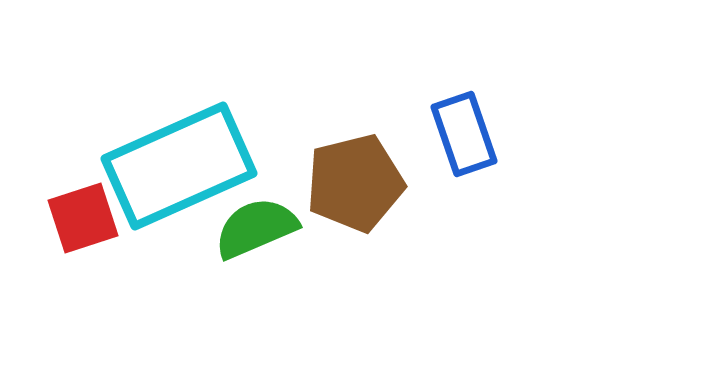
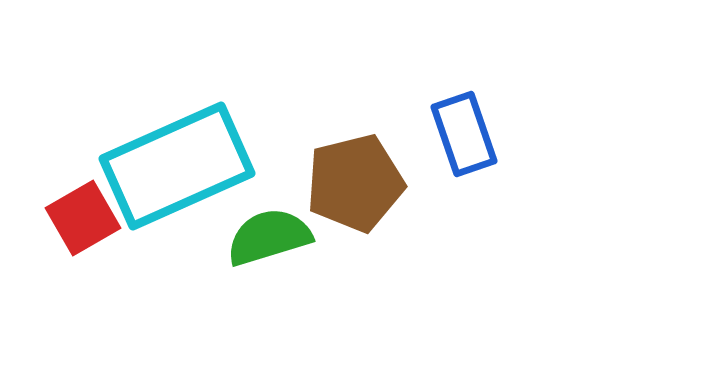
cyan rectangle: moved 2 px left
red square: rotated 12 degrees counterclockwise
green semicircle: moved 13 px right, 9 px down; rotated 6 degrees clockwise
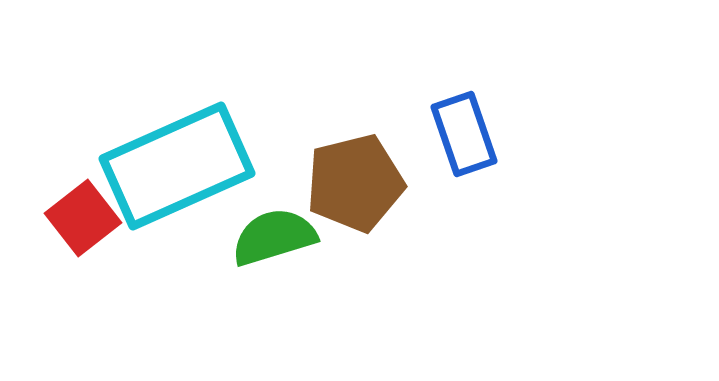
red square: rotated 8 degrees counterclockwise
green semicircle: moved 5 px right
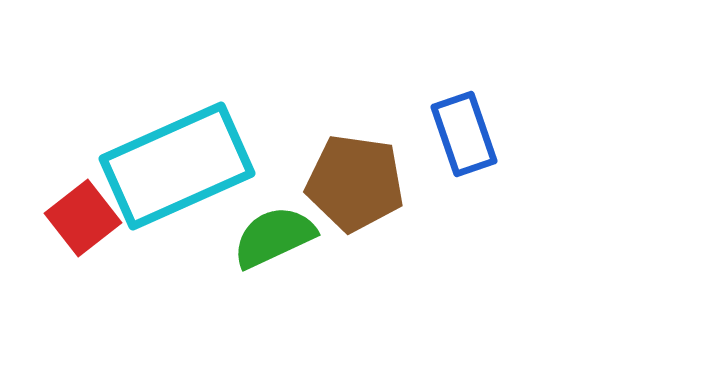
brown pentagon: rotated 22 degrees clockwise
green semicircle: rotated 8 degrees counterclockwise
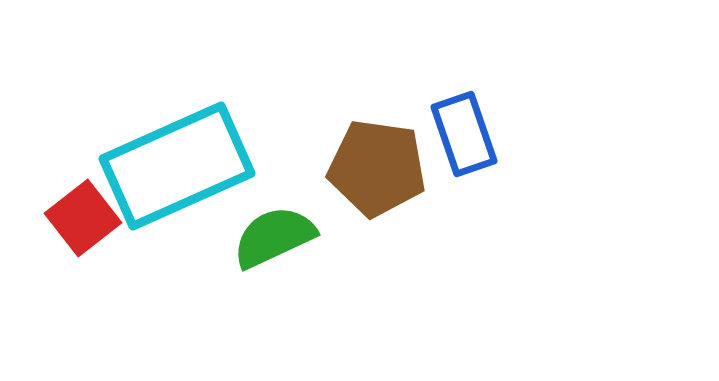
brown pentagon: moved 22 px right, 15 px up
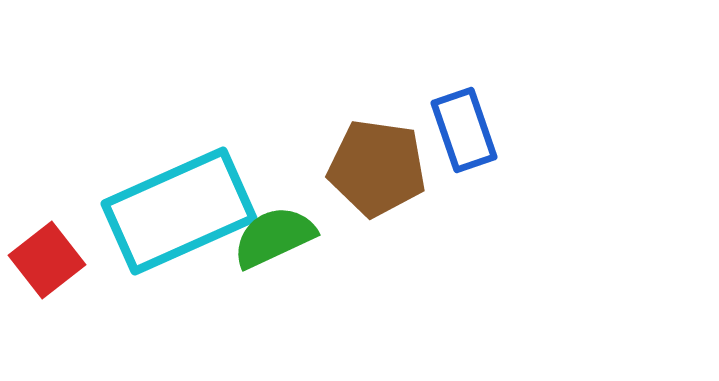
blue rectangle: moved 4 px up
cyan rectangle: moved 2 px right, 45 px down
red square: moved 36 px left, 42 px down
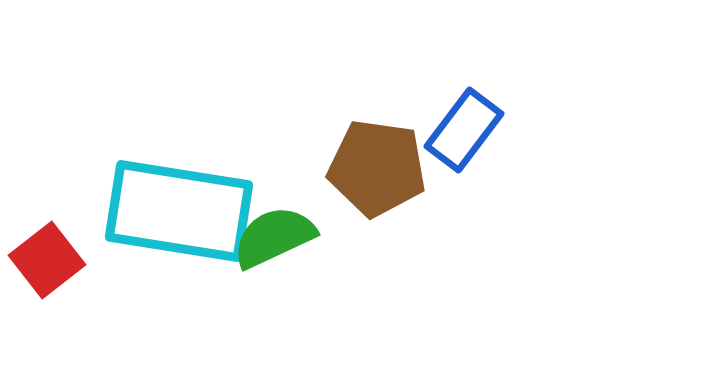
blue rectangle: rotated 56 degrees clockwise
cyan rectangle: rotated 33 degrees clockwise
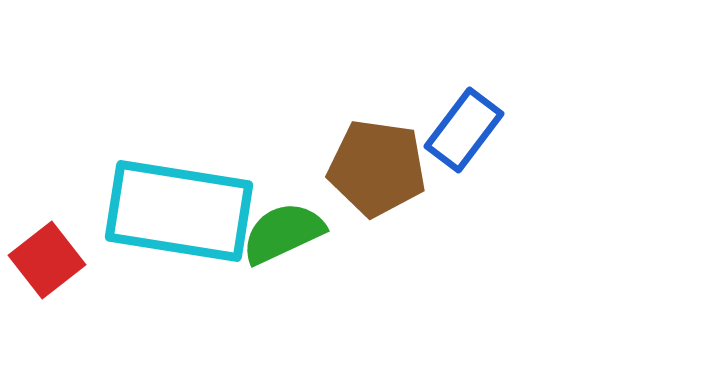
green semicircle: moved 9 px right, 4 px up
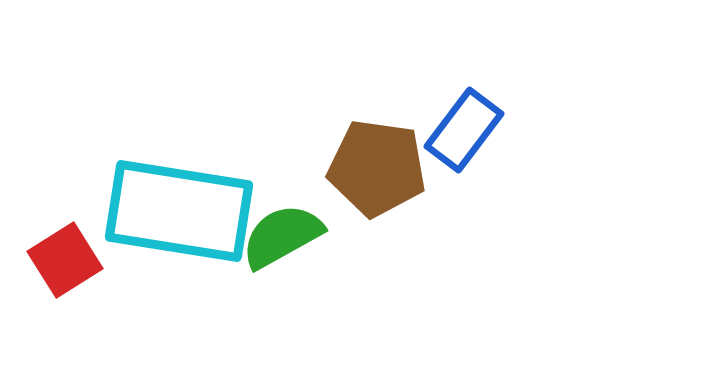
green semicircle: moved 1 px left, 3 px down; rotated 4 degrees counterclockwise
red square: moved 18 px right; rotated 6 degrees clockwise
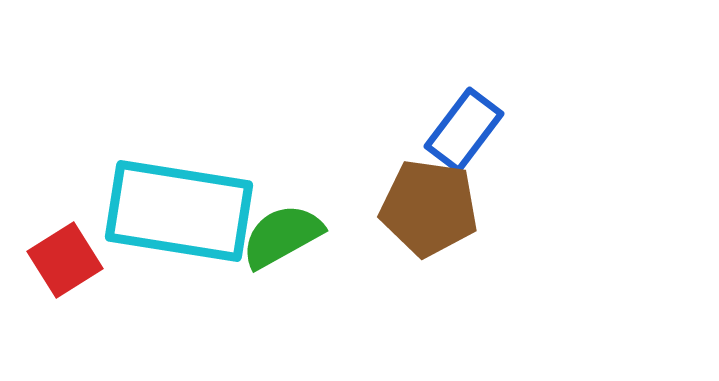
brown pentagon: moved 52 px right, 40 px down
